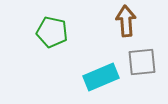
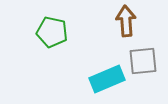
gray square: moved 1 px right, 1 px up
cyan rectangle: moved 6 px right, 2 px down
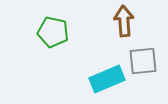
brown arrow: moved 2 px left
green pentagon: moved 1 px right
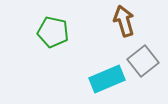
brown arrow: rotated 12 degrees counterclockwise
gray square: rotated 32 degrees counterclockwise
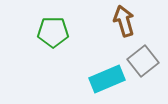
green pentagon: rotated 12 degrees counterclockwise
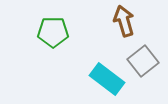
cyan rectangle: rotated 60 degrees clockwise
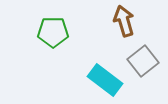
cyan rectangle: moved 2 px left, 1 px down
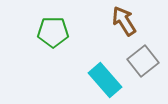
brown arrow: rotated 16 degrees counterclockwise
cyan rectangle: rotated 12 degrees clockwise
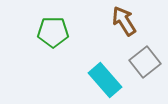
gray square: moved 2 px right, 1 px down
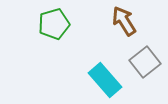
green pentagon: moved 1 px right, 8 px up; rotated 16 degrees counterclockwise
